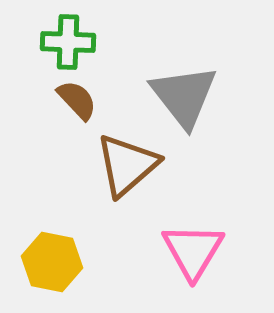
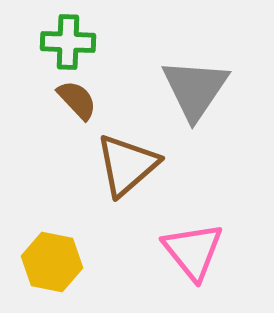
gray triangle: moved 11 px right, 7 px up; rotated 12 degrees clockwise
pink triangle: rotated 10 degrees counterclockwise
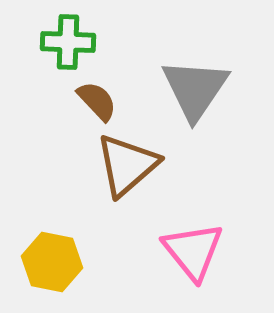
brown semicircle: moved 20 px right, 1 px down
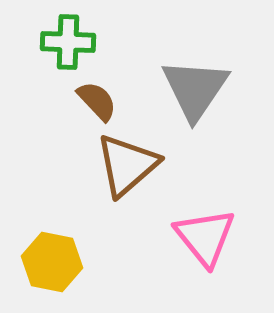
pink triangle: moved 12 px right, 14 px up
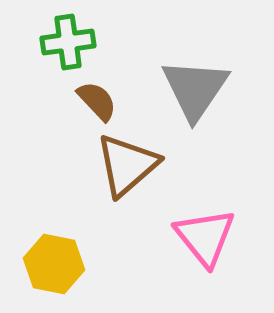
green cross: rotated 10 degrees counterclockwise
yellow hexagon: moved 2 px right, 2 px down
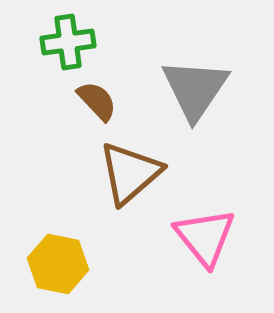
brown triangle: moved 3 px right, 8 px down
yellow hexagon: moved 4 px right
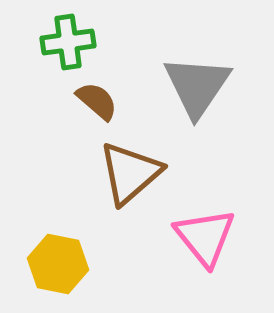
gray triangle: moved 2 px right, 3 px up
brown semicircle: rotated 6 degrees counterclockwise
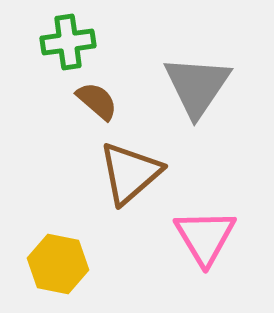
pink triangle: rotated 8 degrees clockwise
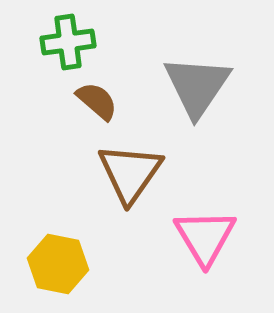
brown triangle: rotated 14 degrees counterclockwise
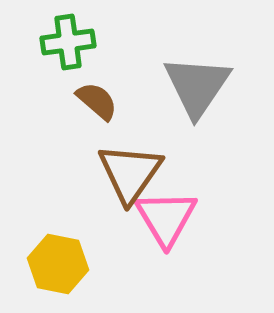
pink triangle: moved 39 px left, 19 px up
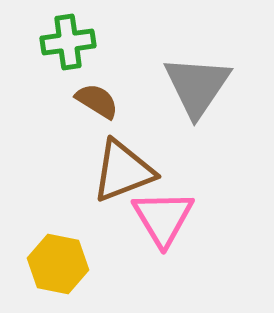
brown semicircle: rotated 9 degrees counterclockwise
brown triangle: moved 7 px left, 2 px up; rotated 34 degrees clockwise
pink triangle: moved 3 px left
